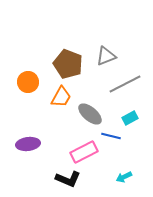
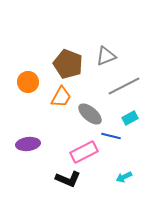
gray line: moved 1 px left, 2 px down
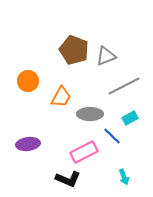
brown pentagon: moved 6 px right, 14 px up
orange circle: moved 1 px up
gray ellipse: rotated 40 degrees counterclockwise
blue line: moved 1 px right; rotated 30 degrees clockwise
cyan arrow: rotated 84 degrees counterclockwise
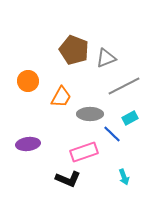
gray triangle: moved 2 px down
blue line: moved 2 px up
pink rectangle: rotated 8 degrees clockwise
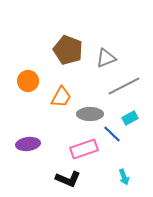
brown pentagon: moved 6 px left
pink rectangle: moved 3 px up
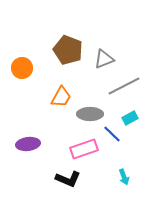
gray triangle: moved 2 px left, 1 px down
orange circle: moved 6 px left, 13 px up
